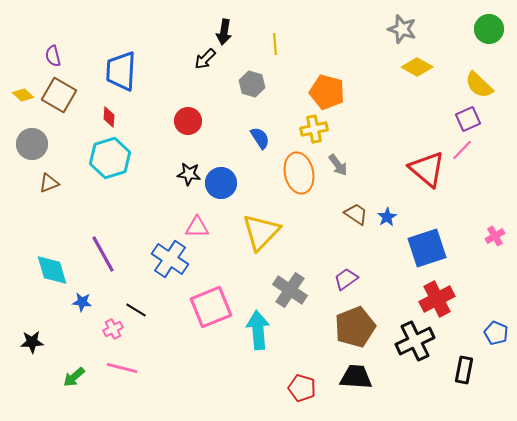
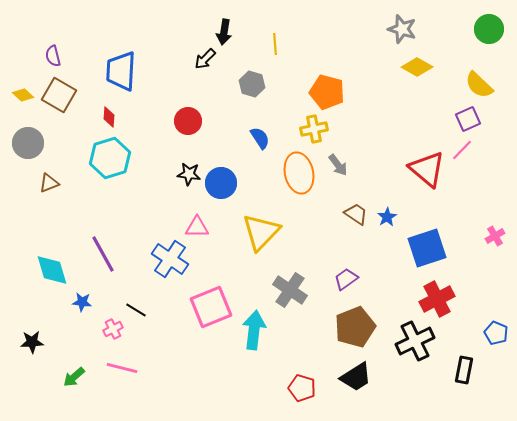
gray circle at (32, 144): moved 4 px left, 1 px up
cyan arrow at (258, 330): moved 4 px left; rotated 12 degrees clockwise
black trapezoid at (356, 377): rotated 144 degrees clockwise
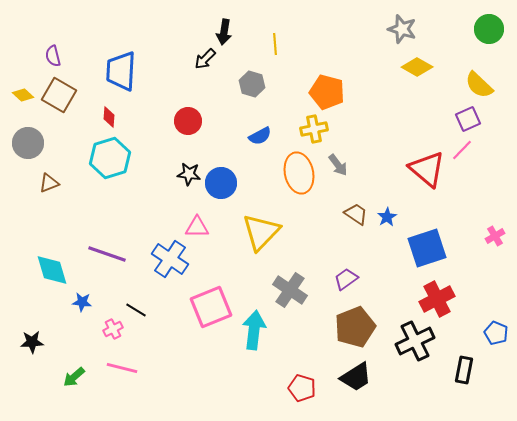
blue semicircle at (260, 138): moved 2 px up; rotated 95 degrees clockwise
purple line at (103, 254): moved 4 px right; rotated 42 degrees counterclockwise
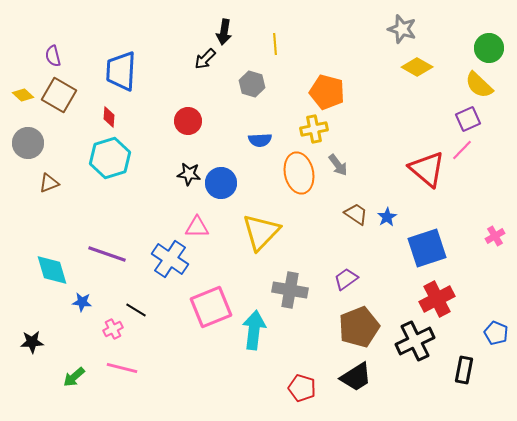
green circle at (489, 29): moved 19 px down
blue semicircle at (260, 136): moved 4 px down; rotated 25 degrees clockwise
gray cross at (290, 290): rotated 24 degrees counterclockwise
brown pentagon at (355, 327): moved 4 px right
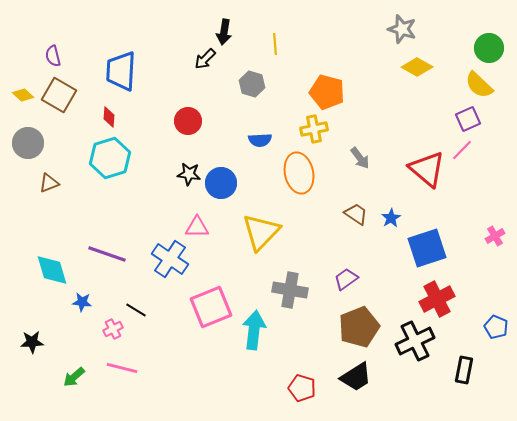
gray arrow at (338, 165): moved 22 px right, 7 px up
blue star at (387, 217): moved 4 px right, 1 px down
blue pentagon at (496, 333): moved 6 px up
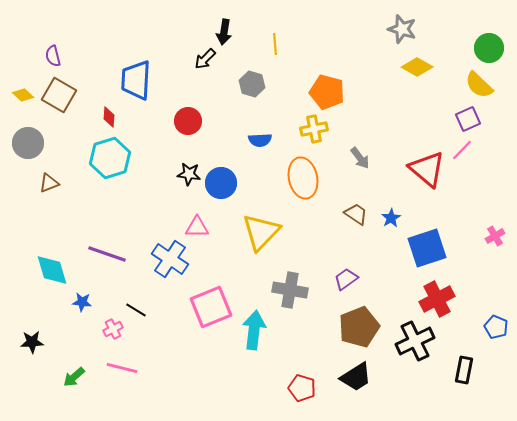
blue trapezoid at (121, 71): moved 15 px right, 9 px down
orange ellipse at (299, 173): moved 4 px right, 5 px down
